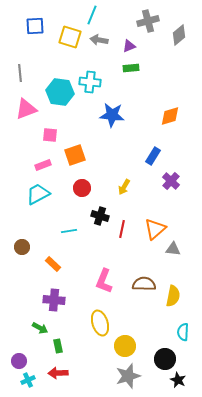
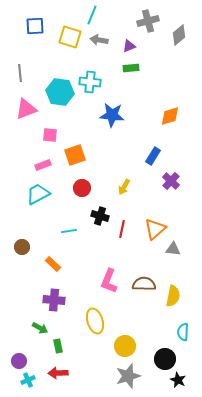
pink L-shape at (104, 281): moved 5 px right
yellow ellipse at (100, 323): moved 5 px left, 2 px up
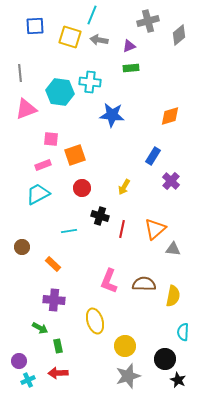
pink square at (50, 135): moved 1 px right, 4 px down
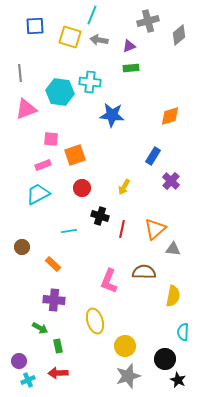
brown semicircle at (144, 284): moved 12 px up
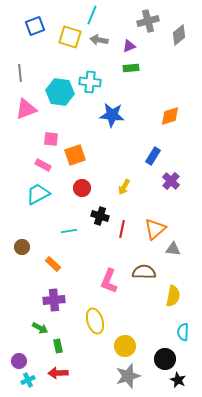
blue square at (35, 26): rotated 18 degrees counterclockwise
pink rectangle at (43, 165): rotated 49 degrees clockwise
purple cross at (54, 300): rotated 10 degrees counterclockwise
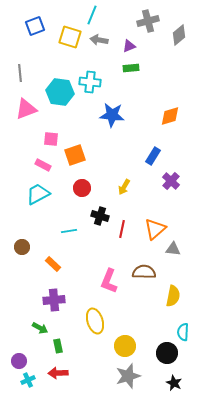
black circle at (165, 359): moved 2 px right, 6 px up
black star at (178, 380): moved 4 px left, 3 px down
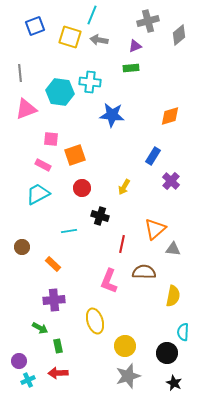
purple triangle at (129, 46): moved 6 px right
red line at (122, 229): moved 15 px down
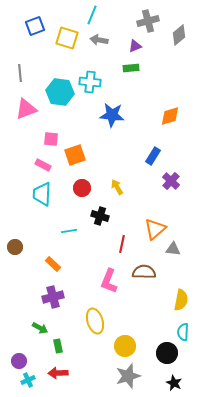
yellow square at (70, 37): moved 3 px left, 1 px down
yellow arrow at (124, 187): moved 7 px left; rotated 119 degrees clockwise
cyan trapezoid at (38, 194): moved 4 px right; rotated 60 degrees counterclockwise
brown circle at (22, 247): moved 7 px left
yellow semicircle at (173, 296): moved 8 px right, 4 px down
purple cross at (54, 300): moved 1 px left, 3 px up; rotated 10 degrees counterclockwise
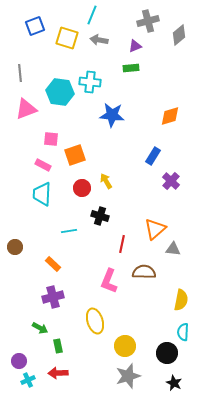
yellow arrow at (117, 187): moved 11 px left, 6 px up
